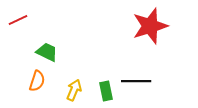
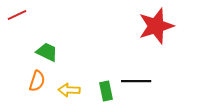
red line: moved 1 px left, 5 px up
red star: moved 6 px right
yellow arrow: moved 5 px left; rotated 110 degrees counterclockwise
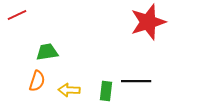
red star: moved 8 px left, 4 px up
green trapezoid: rotated 35 degrees counterclockwise
green rectangle: rotated 18 degrees clockwise
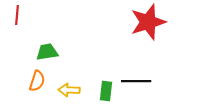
red line: rotated 60 degrees counterclockwise
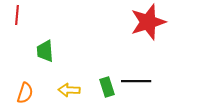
green trapezoid: moved 2 px left, 1 px up; rotated 85 degrees counterclockwise
orange semicircle: moved 12 px left, 12 px down
green rectangle: moved 1 px right, 4 px up; rotated 24 degrees counterclockwise
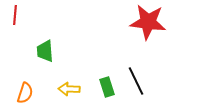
red line: moved 2 px left
red star: rotated 24 degrees clockwise
black line: rotated 64 degrees clockwise
yellow arrow: moved 1 px up
